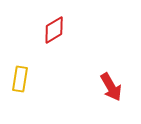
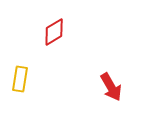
red diamond: moved 2 px down
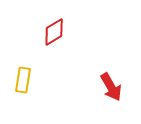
yellow rectangle: moved 3 px right, 1 px down
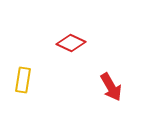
red diamond: moved 17 px right, 11 px down; rotated 56 degrees clockwise
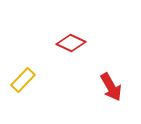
yellow rectangle: rotated 35 degrees clockwise
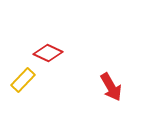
red diamond: moved 23 px left, 10 px down
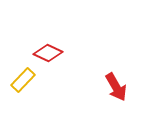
red arrow: moved 5 px right
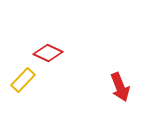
red arrow: moved 4 px right; rotated 8 degrees clockwise
